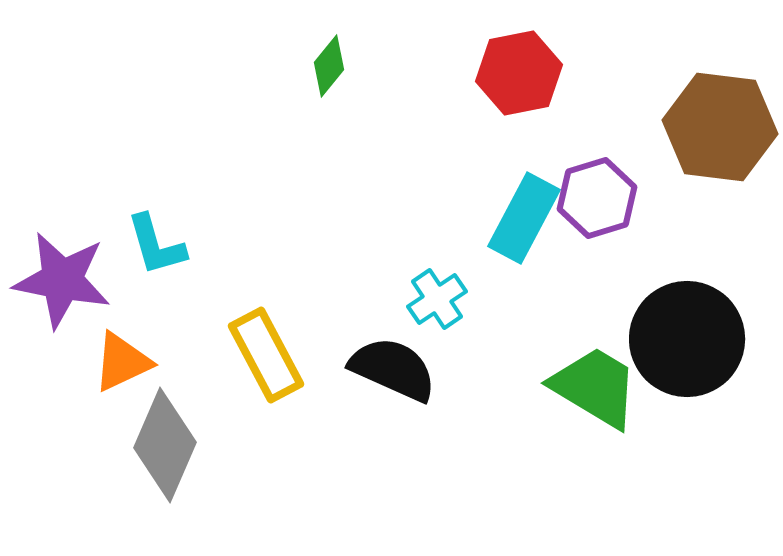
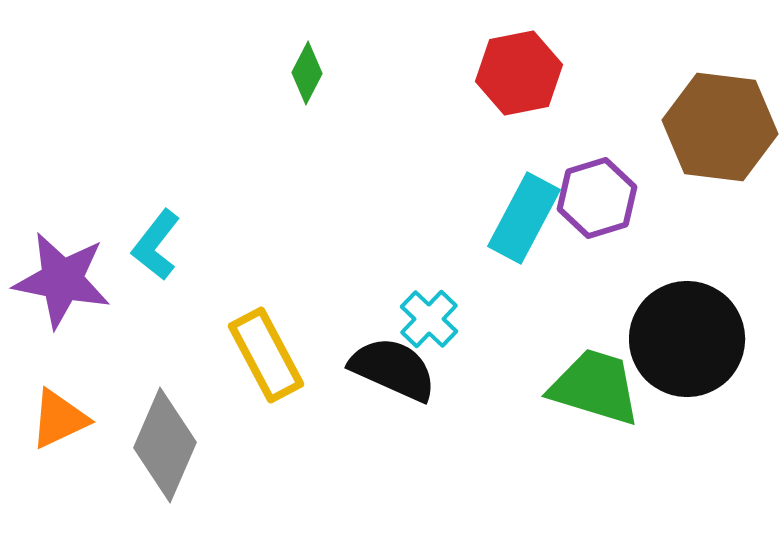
green diamond: moved 22 px left, 7 px down; rotated 12 degrees counterclockwise
cyan L-shape: rotated 54 degrees clockwise
cyan cross: moved 8 px left, 20 px down; rotated 12 degrees counterclockwise
orange triangle: moved 63 px left, 57 px down
green trapezoid: rotated 14 degrees counterclockwise
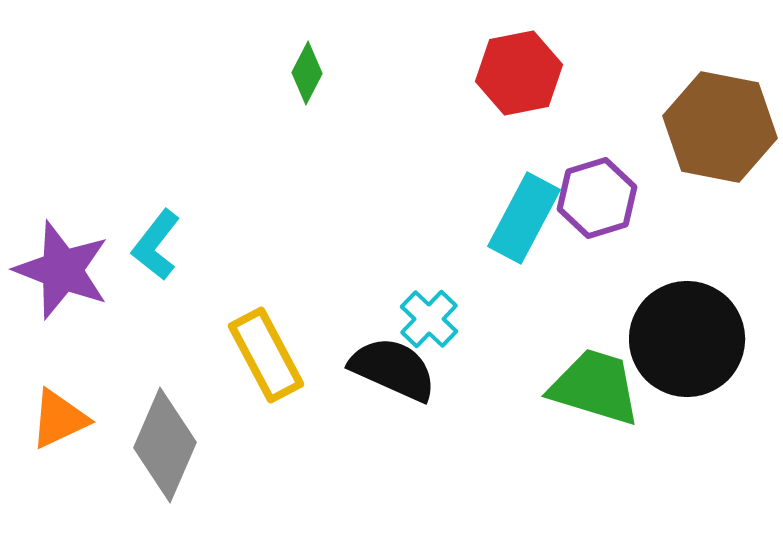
brown hexagon: rotated 4 degrees clockwise
purple star: moved 10 px up; rotated 10 degrees clockwise
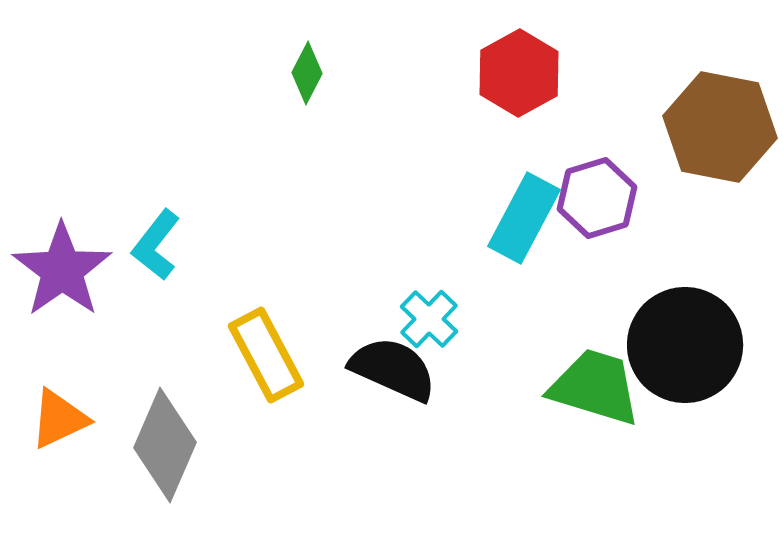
red hexagon: rotated 18 degrees counterclockwise
purple star: rotated 16 degrees clockwise
black circle: moved 2 px left, 6 px down
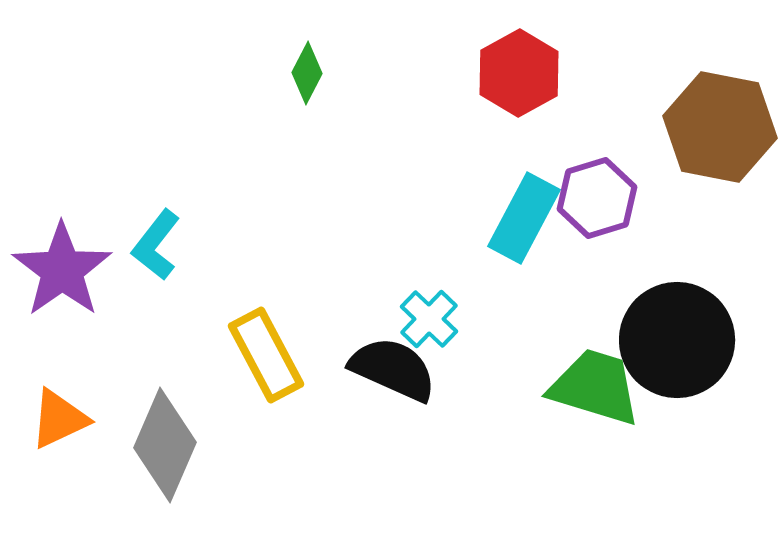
black circle: moved 8 px left, 5 px up
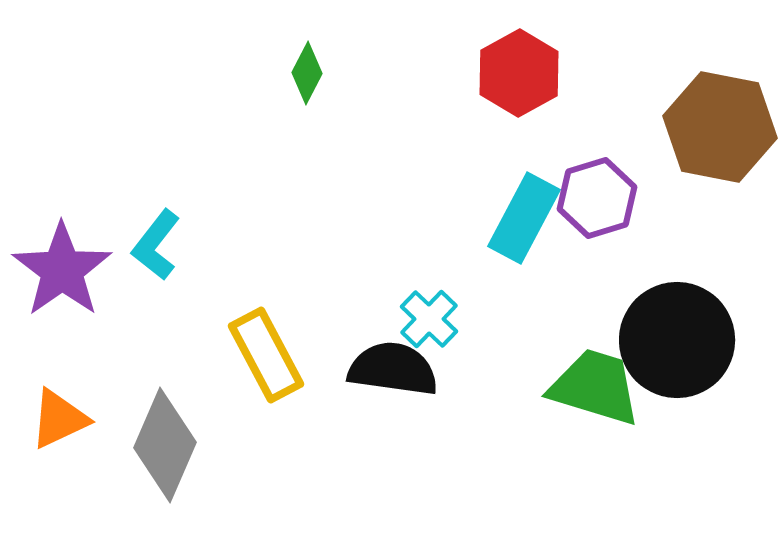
black semicircle: rotated 16 degrees counterclockwise
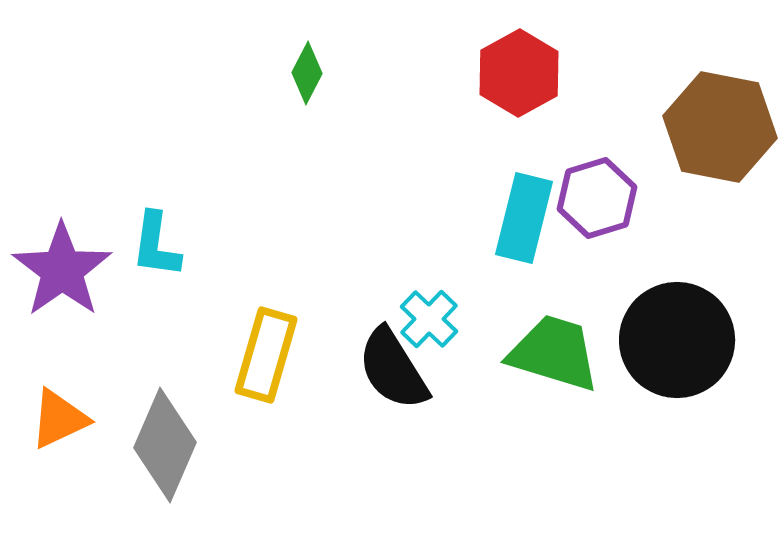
cyan rectangle: rotated 14 degrees counterclockwise
cyan L-shape: rotated 30 degrees counterclockwise
yellow rectangle: rotated 44 degrees clockwise
black semicircle: rotated 130 degrees counterclockwise
green trapezoid: moved 41 px left, 34 px up
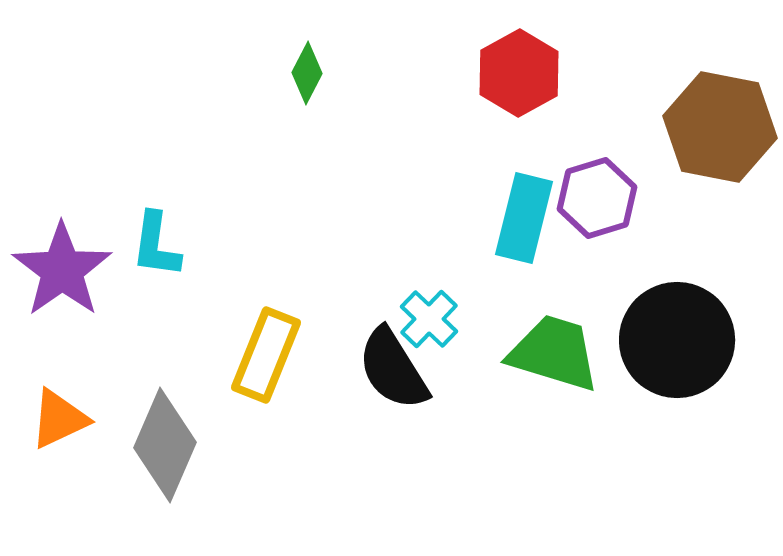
yellow rectangle: rotated 6 degrees clockwise
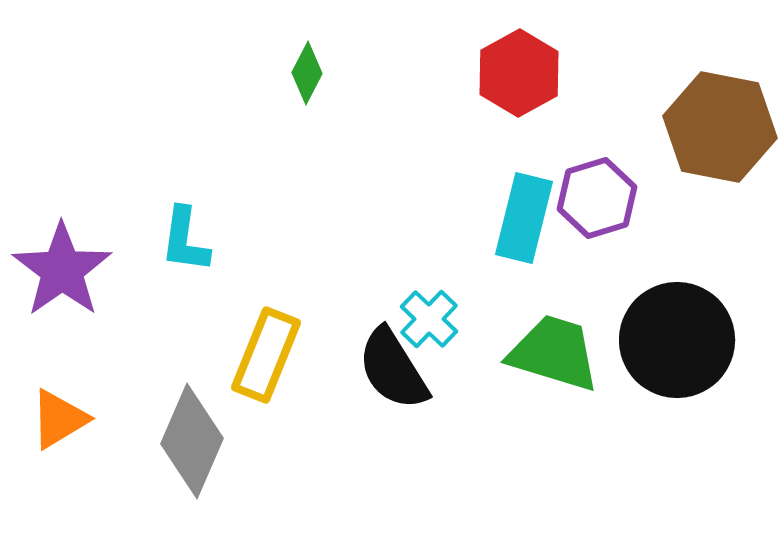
cyan L-shape: moved 29 px right, 5 px up
orange triangle: rotated 6 degrees counterclockwise
gray diamond: moved 27 px right, 4 px up
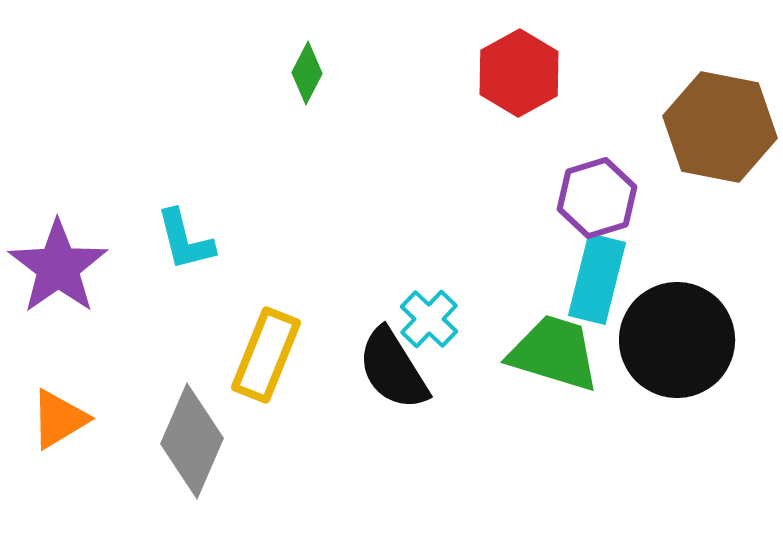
cyan rectangle: moved 73 px right, 61 px down
cyan L-shape: rotated 22 degrees counterclockwise
purple star: moved 4 px left, 3 px up
